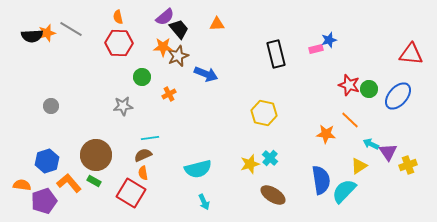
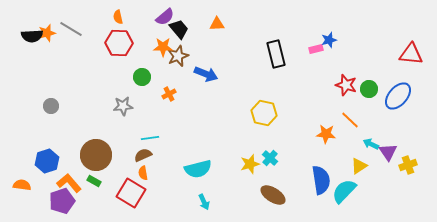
red star at (349, 85): moved 3 px left
purple pentagon at (44, 201): moved 18 px right
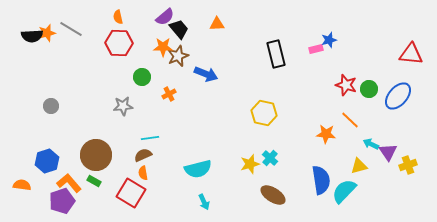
yellow triangle at (359, 166): rotated 18 degrees clockwise
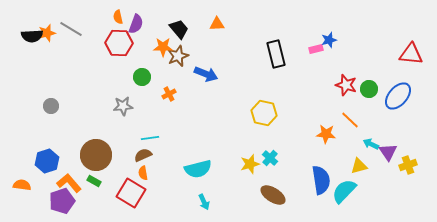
purple semicircle at (165, 17): moved 29 px left, 7 px down; rotated 30 degrees counterclockwise
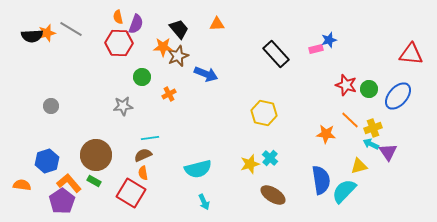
black rectangle at (276, 54): rotated 28 degrees counterclockwise
yellow cross at (408, 165): moved 35 px left, 37 px up
purple pentagon at (62, 201): rotated 15 degrees counterclockwise
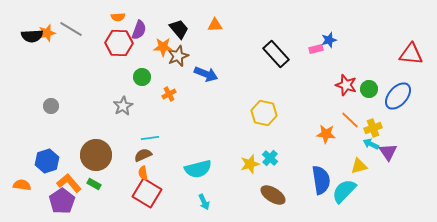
orange semicircle at (118, 17): rotated 80 degrees counterclockwise
purple semicircle at (136, 24): moved 3 px right, 6 px down
orange triangle at (217, 24): moved 2 px left, 1 px down
gray star at (123, 106): rotated 24 degrees counterclockwise
green rectangle at (94, 181): moved 3 px down
red square at (131, 193): moved 16 px right
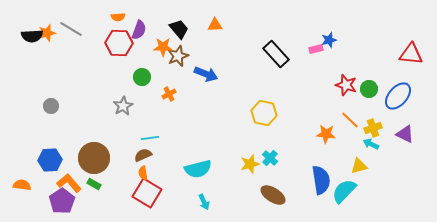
purple triangle at (388, 152): moved 17 px right, 18 px up; rotated 30 degrees counterclockwise
brown circle at (96, 155): moved 2 px left, 3 px down
blue hexagon at (47, 161): moved 3 px right, 1 px up; rotated 15 degrees clockwise
